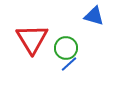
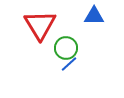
blue triangle: rotated 15 degrees counterclockwise
red triangle: moved 8 px right, 14 px up
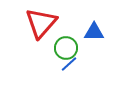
blue triangle: moved 16 px down
red triangle: moved 1 px right, 2 px up; rotated 12 degrees clockwise
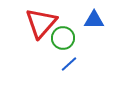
blue triangle: moved 12 px up
green circle: moved 3 px left, 10 px up
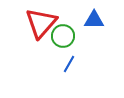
green circle: moved 2 px up
blue line: rotated 18 degrees counterclockwise
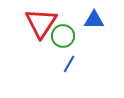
red triangle: rotated 8 degrees counterclockwise
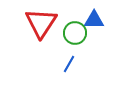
green circle: moved 12 px right, 3 px up
